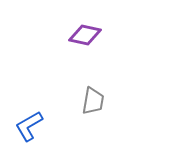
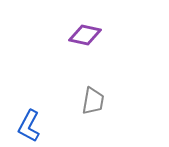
blue L-shape: rotated 32 degrees counterclockwise
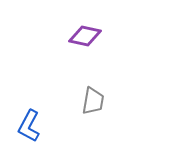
purple diamond: moved 1 px down
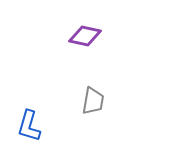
blue L-shape: rotated 12 degrees counterclockwise
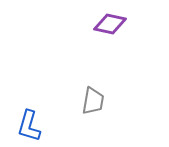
purple diamond: moved 25 px right, 12 px up
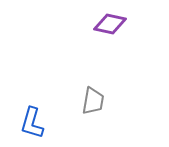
blue L-shape: moved 3 px right, 3 px up
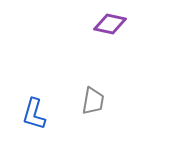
blue L-shape: moved 2 px right, 9 px up
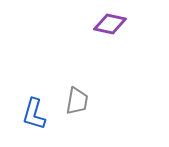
gray trapezoid: moved 16 px left
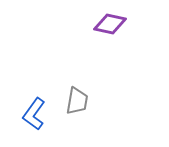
blue L-shape: rotated 20 degrees clockwise
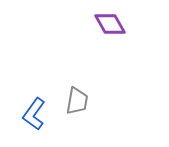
purple diamond: rotated 48 degrees clockwise
